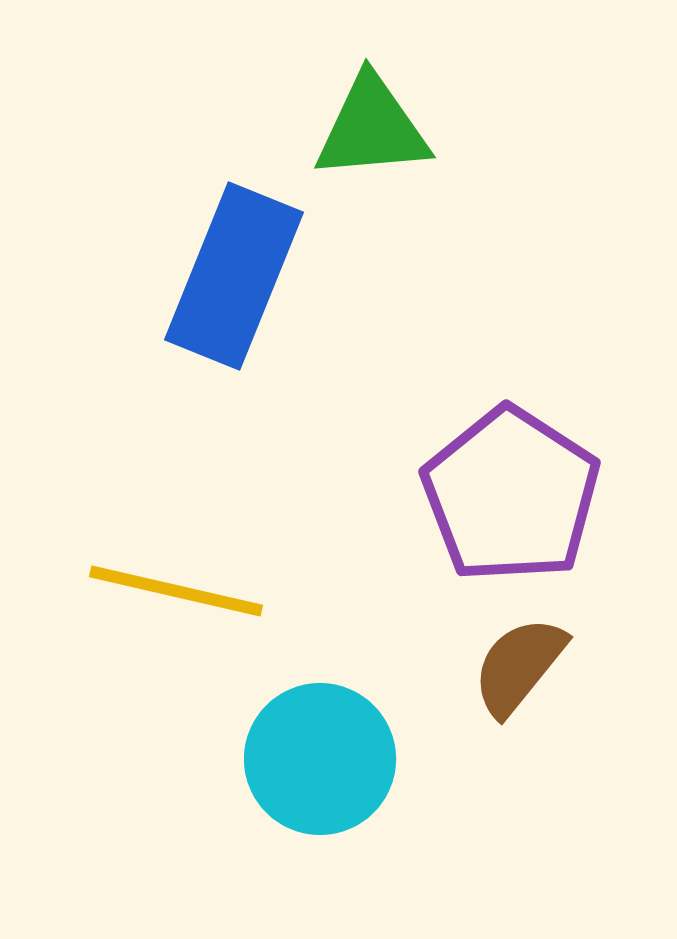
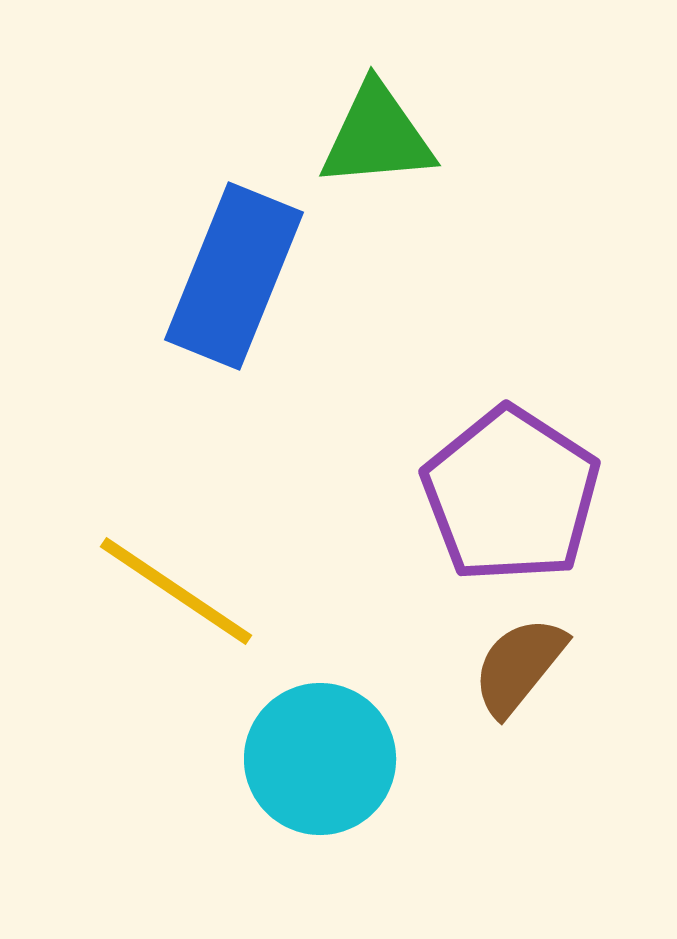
green triangle: moved 5 px right, 8 px down
yellow line: rotated 21 degrees clockwise
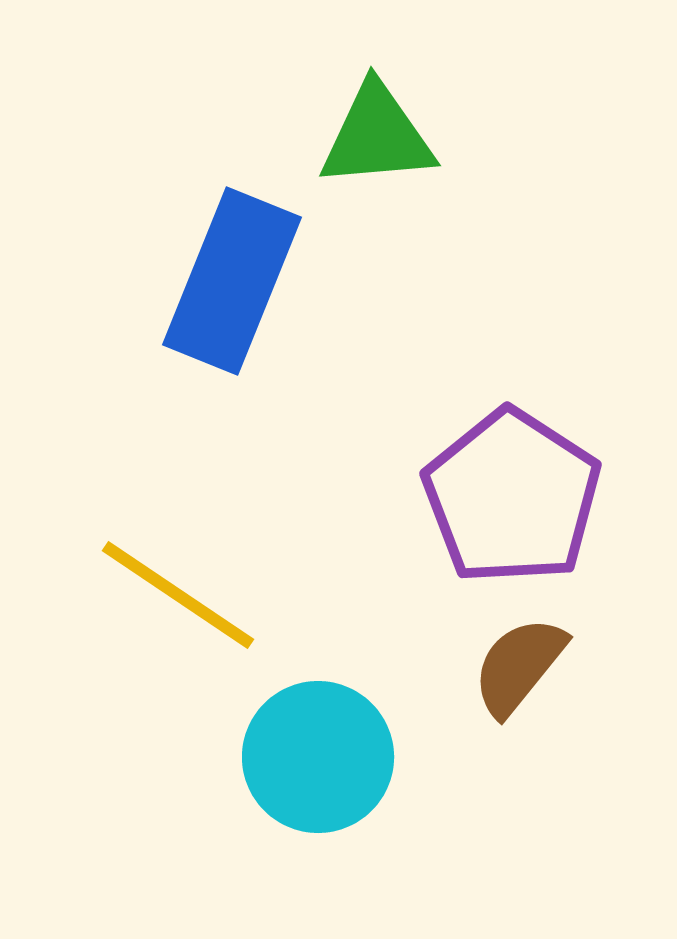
blue rectangle: moved 2 px left, 5 px down
purple pentagon: moved 1 px right, 2 px down
yellow line: moved 2 px right, 4 px down
cyan circle: moved 2 px left, 2 px up
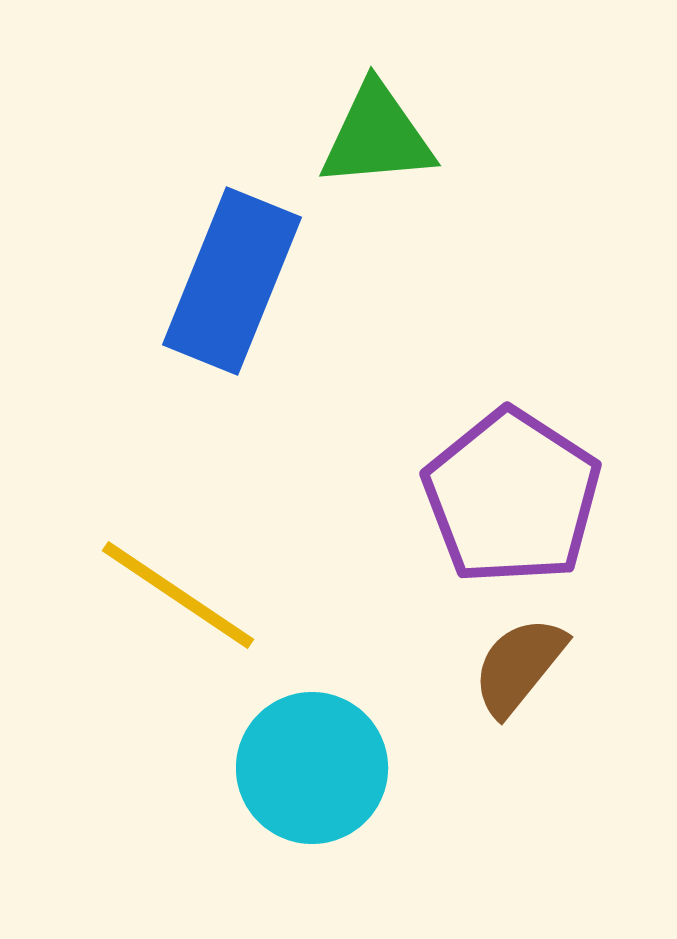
cyan circle: moved 6 px left, 11 px down
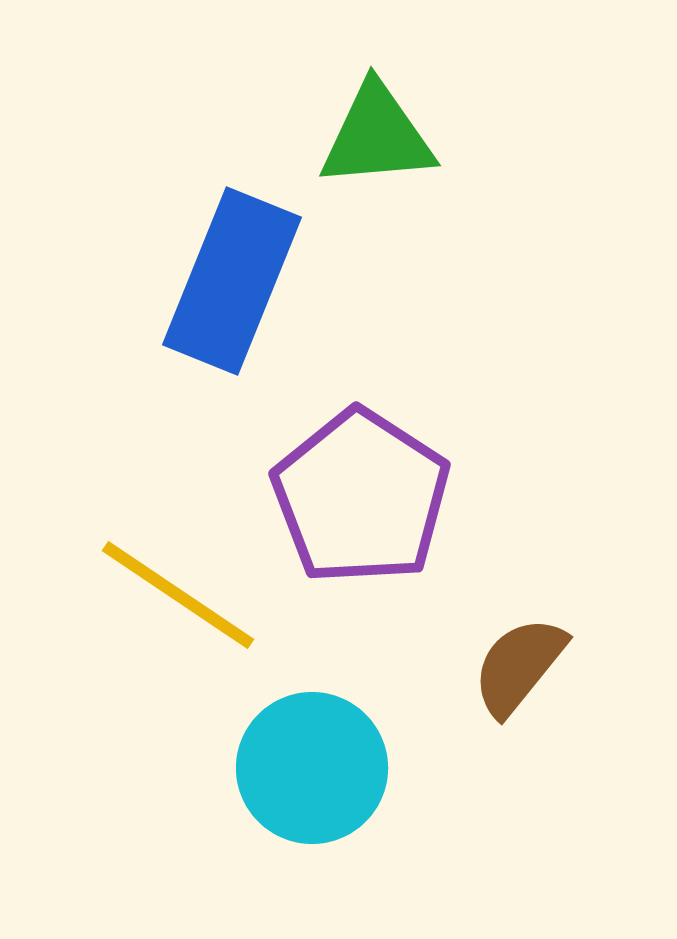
purple pentagon: moved 151 px left
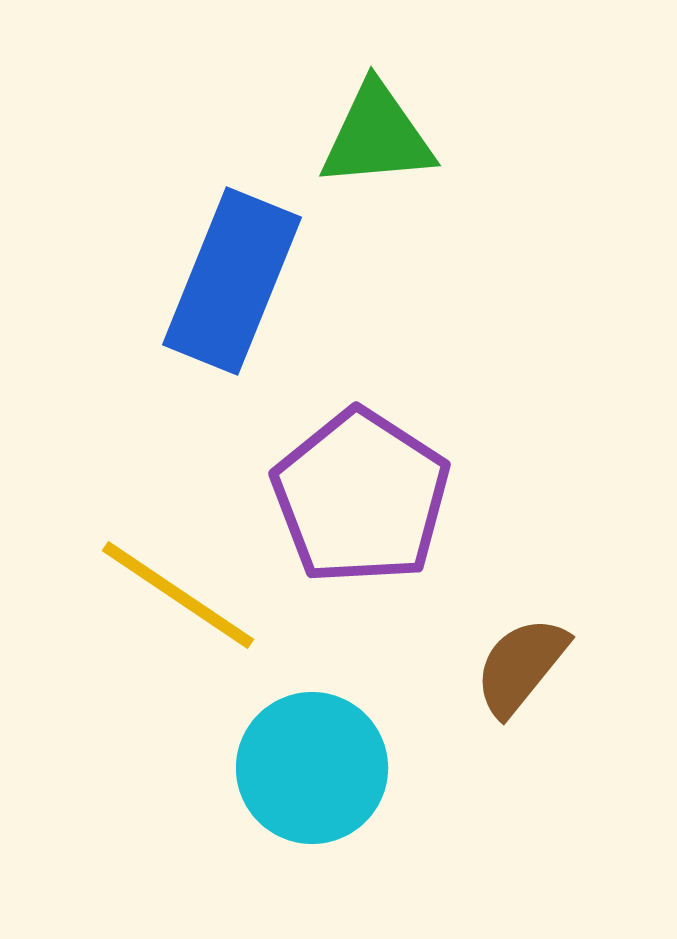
brown semicircle: moved 2 px right
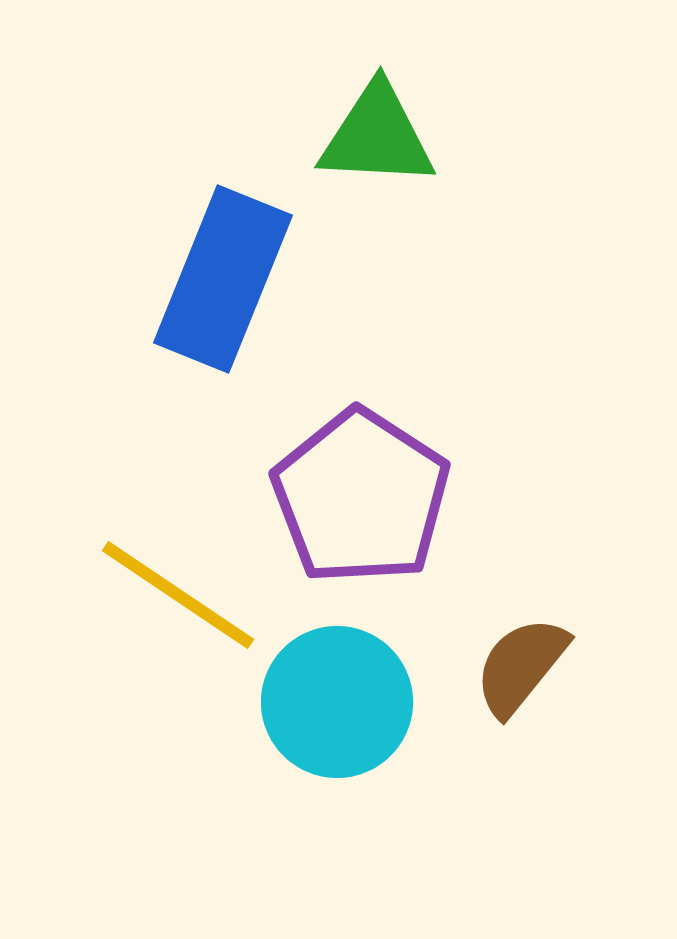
green triangle: rotated 8 degrees clockwise
blue rectangle: moved 9 px left, 2 px up
cyan circle: moved 25 px right, 66 px up
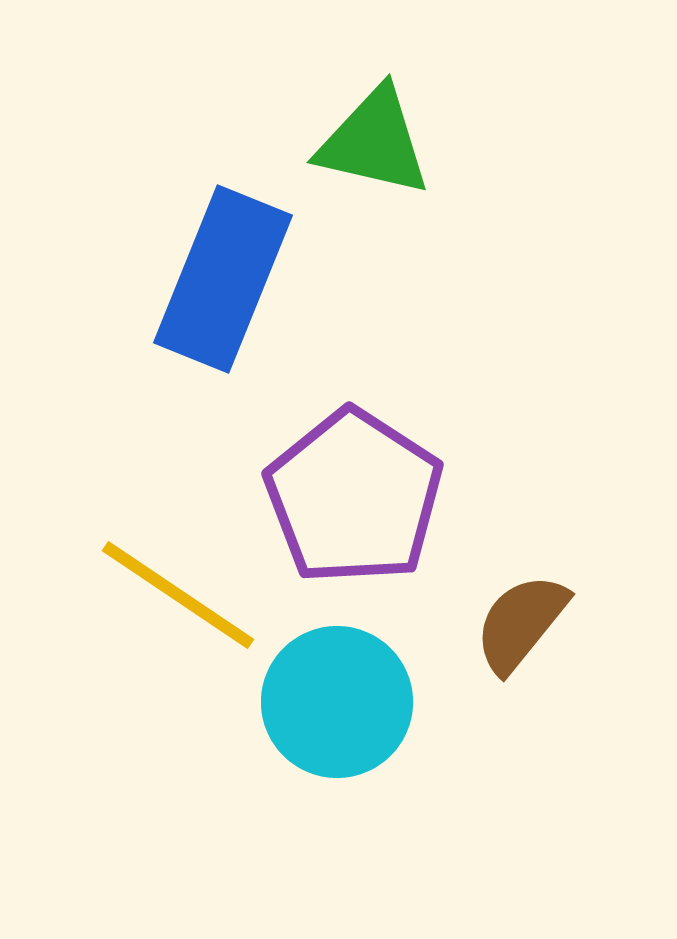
green triangle: moved 3 px left, 6 px down; rotated 10 degrees clockwise
purple pentagon: moved 7 px left
brown semicircle: moved 43 px up
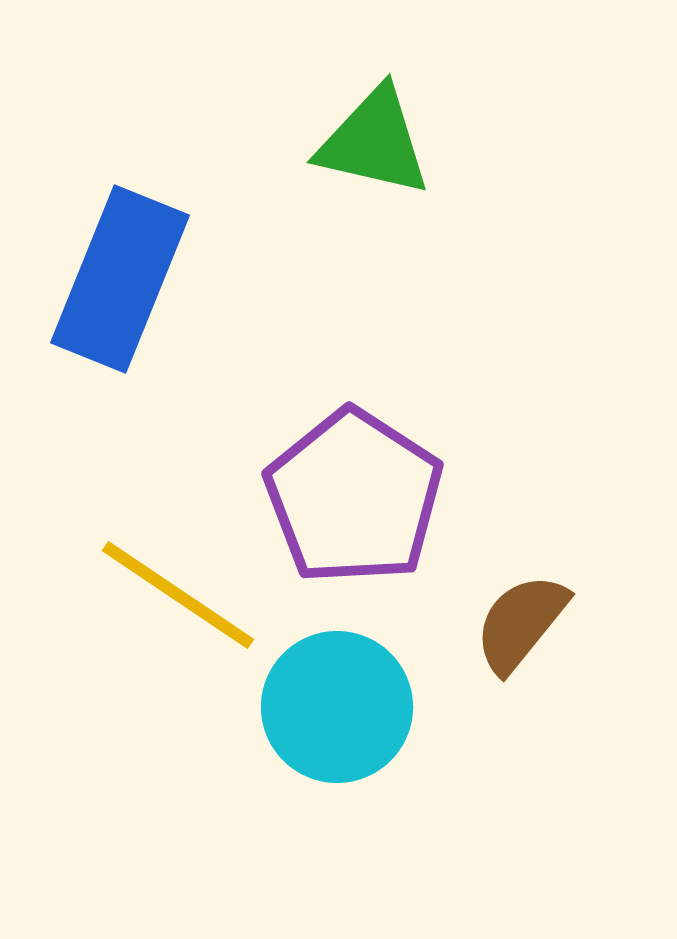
blue rectangle: moved 103 px left
cyan circle: moved 5 px down
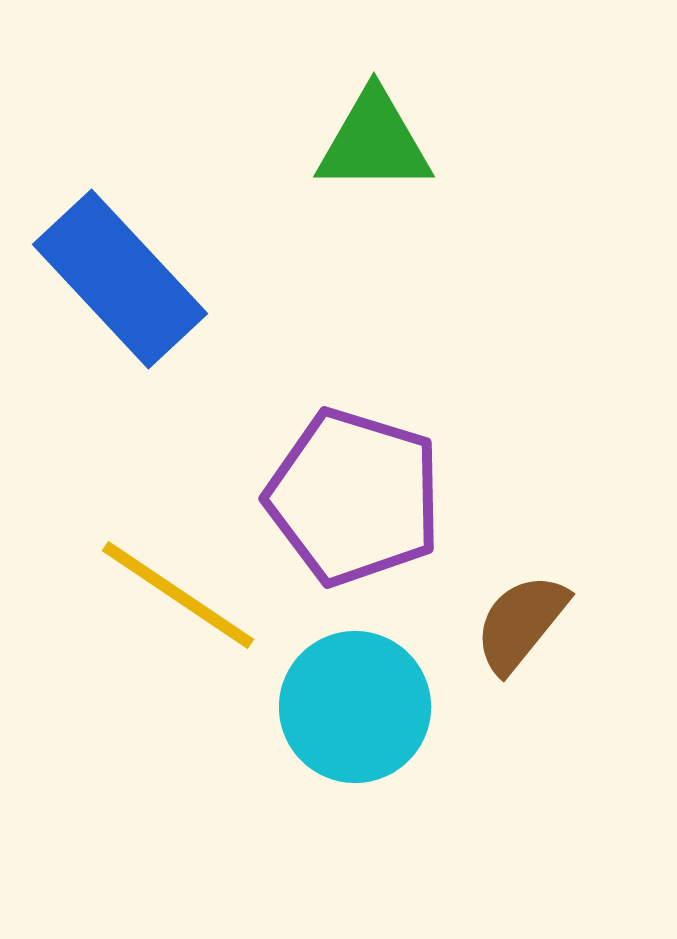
green triangle: rotated 13 degrees counterclockwise
blue rectangle: rotated 65 degrees counterclockwise
purple pentagon: rotated 16 degrees counterclockwise
cyan circle: moved 18 px right
